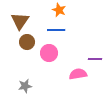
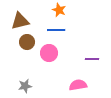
brown triangle: rotated 42 degrees clockwise
purple line: moved 3 px left
pink semicircle: moved 11 px down
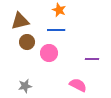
pink semicircle: rotated 36 degrees clockwise
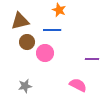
blue line: moved 4 px left
pink circle: moved 4 px left
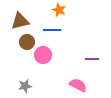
pink circle: moved 2 px left, 2 px down
